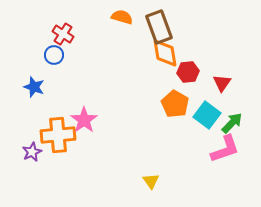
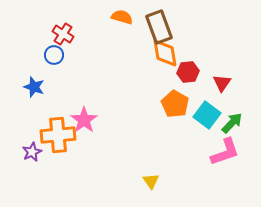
pink L-shape: moved 3 px down
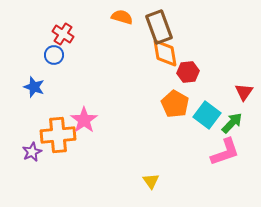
red triangle: moved 22 px right, 9 px down
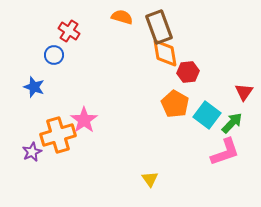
red cross: moved 6 px right, 3 px up
orange cross: rotated 12 degrees counterclockwise
yellow triangle: moved 1 px left, 2 px up
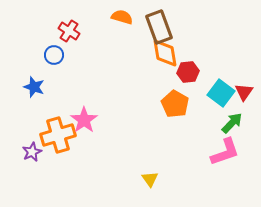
cyan square: moved 14 px right, 22 px up
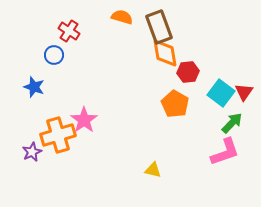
yellow triangle: moved 3 px right, 9 px up; rotated 42 degrees counterclockwise
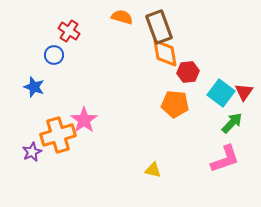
orange pentagon: rotated 24 degrees counterclockwise
pink L-shape: moved 7 px down
